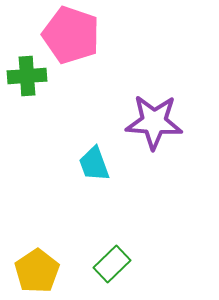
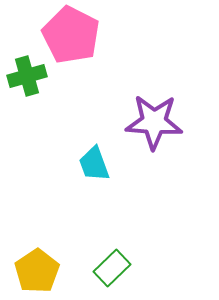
pink pentagon: rotated 8 degrees clockwise
green cross: rotated 12 degrees counterclockwise
green rectangle: moved 4 px down
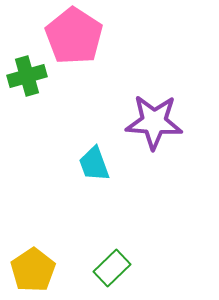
pink pentagon: moved 3 px right, 1 px down; rotated 6 degrees clockwise
yellow pentagon: moved 4 px left, 1 px up
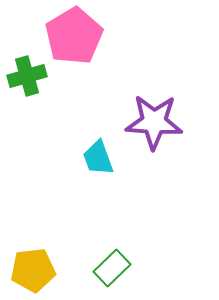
pink pentagon: rotated 8 degrees clockwise
cyan trapezoid: moved 4 px right, 6 px up
yellow pentagon: rotated 27 degrees clockwise
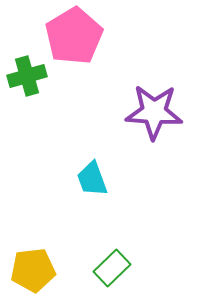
purple star: moved 10 px up
cyan trapezoid: moved 6 px left, 21 px down
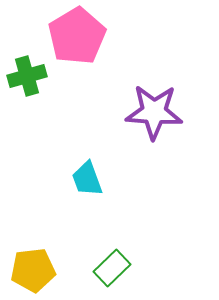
pink pentagon: moved 3 px right
cyan trapezoid: moved 5 px left
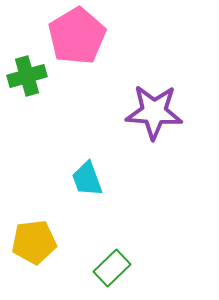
yellow pentagon: moved 1 px right, 28 px up
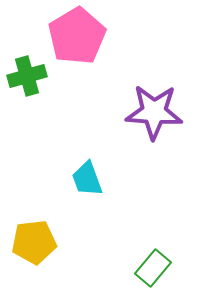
green rectangle: moved 41 px right; rotated 6 degrees counterclockwise
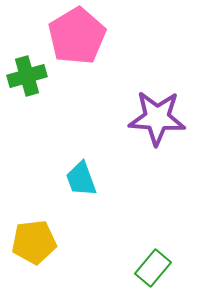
purple star: moved 3 px right, 6 px down
cyan trapezoid: moved 6 px left
